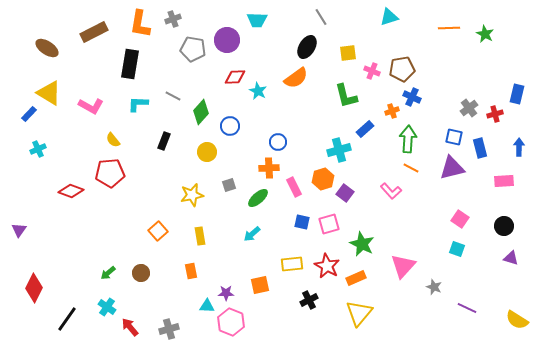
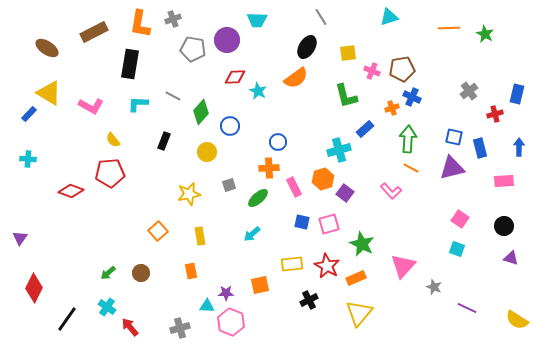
gray cross at (469, 108): moved 17 px up
orange cross at (392, 111): moved 3 px up
cyan cross at (38, 149): moved 10 px left, 10 px down; rotated 28 degrees clockwise
yellow star at (192, 195): moved 3 px left, 1 px up
purple triangle at (19, 230): moved 1 px right, 8 px down
gray cross at (169, 329): moved 11 px right, 1 px up
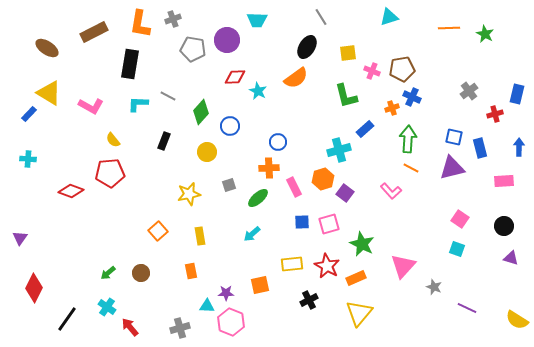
gray line at (173, 96): moved 5 px left
blue square at (302, 222): rotated 14 degrees counterclockwise
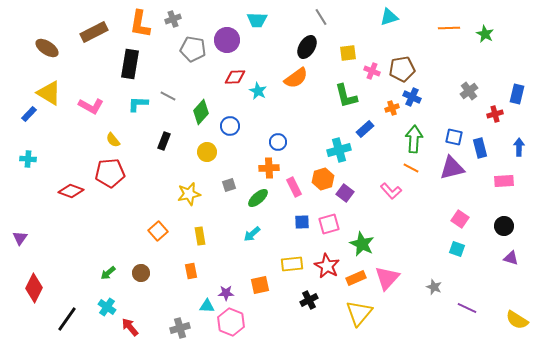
green arrow at (408, 139): moved 6 px right
pink triangle at (403, 266): moved 16 px left, 12 px down
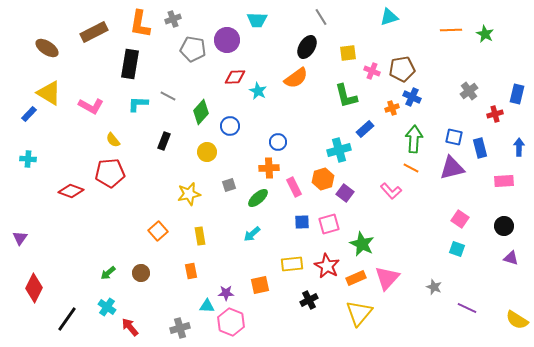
orange line at (449, 28): moved 2 px right, 2 px down
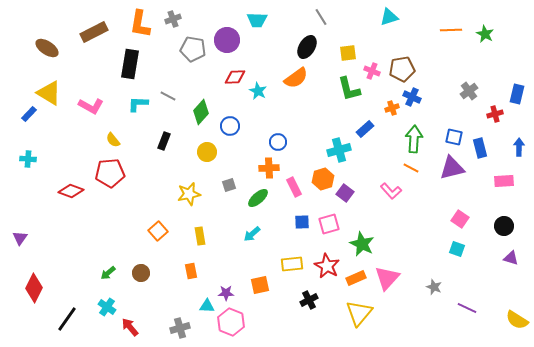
green L-shape at (346, 96): moved 3 px right, 7 px up
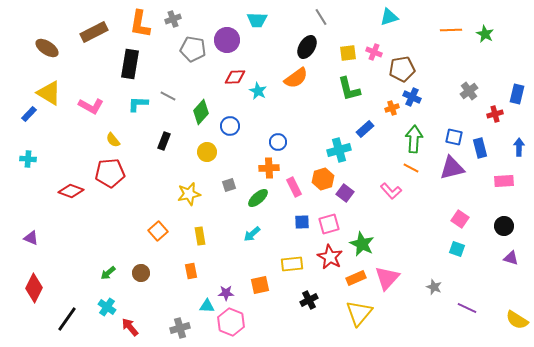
pink cross at (372, 71): moved 2 px right, 19 px up
purple triangle at (20, 238): moved 11 px right; rotated 42 degrees counterclockwise
red star at (327, 266): moved 3 px right, 9 px up
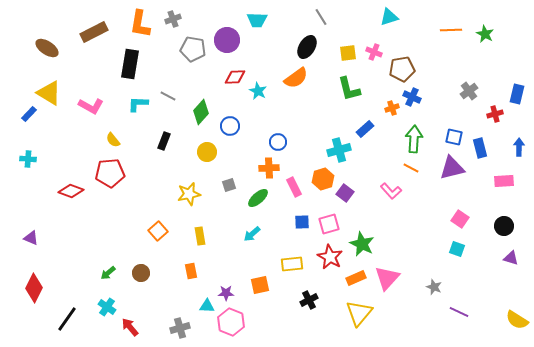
purple line at (467, 308): moved 8 px left, 4 px down
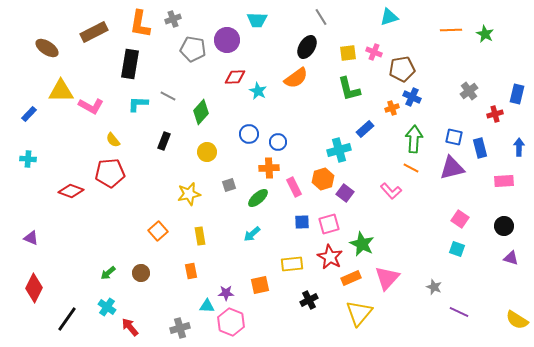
yellow triangle at (49, 93): moved 12 px right, 2 px up; rotated 32 degrees counterclockwise
blue circle at (230, 126): moved 19 px right, 8 px down
orange rectangle at (356, 278): moved 5 px left
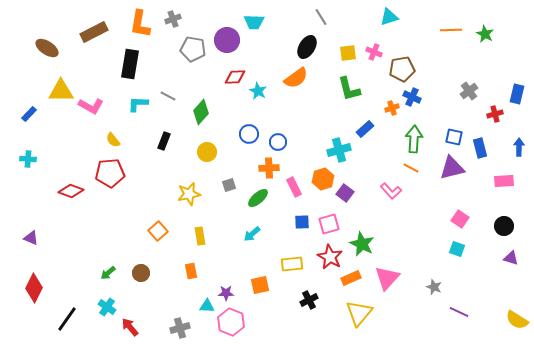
cyan trapezoid at (257, 20): moved 3 px left, 2 px down
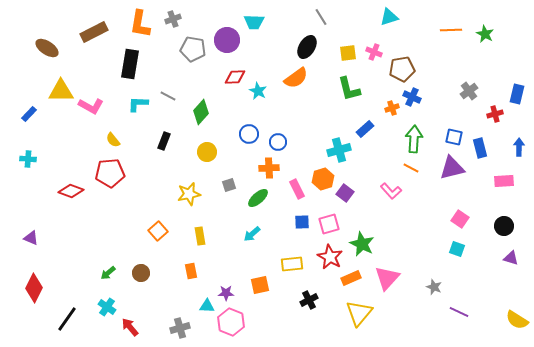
pink rectangle at (294, 187): moved 3 px right, 2 px down
